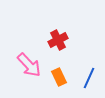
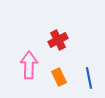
pink arrow: rotated 136 degrees counterclockwise
blue line: rotated 35 degrees counterclockwise
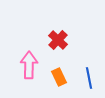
red cross: rotated 18 degrees counterclockwise
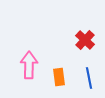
red cross: moved 27 px right
orange rectangle: rotated 18 degrees clockwise
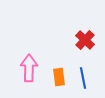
pink arrow: moved 3 px down
blue line: moved 6 px left
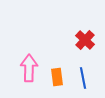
orange rectangle: moved 2 px left
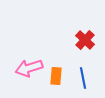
pink arrow: rotated 108 degrees counterclockwise
orange rectangle: moved 1 px left, 1 px up; rotated 12 degrees clockwise
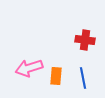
red cross: rotated 36 degrees counterclockwise
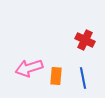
red cross: rotated 18 degrees clockwise
